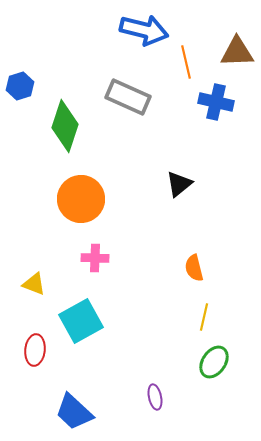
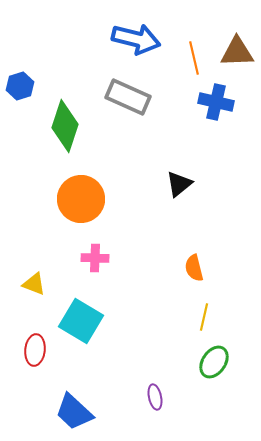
blue arrow: moved 8 px left, 9 px down
orange line: moved 8 px right, 4 px up
cyan square: rotated 30 degrees counterclockwise
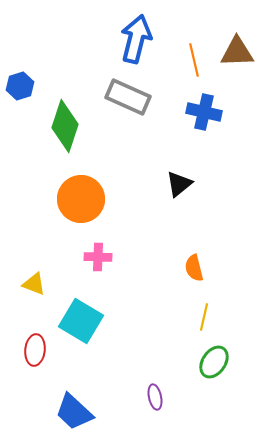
blue arrow: rotated 90 degrees counterclockwise
orange line: moved 2 px down
blue cross: moved 12 px left, 10 px down
pink cross: moved 3 px right, 1 px up
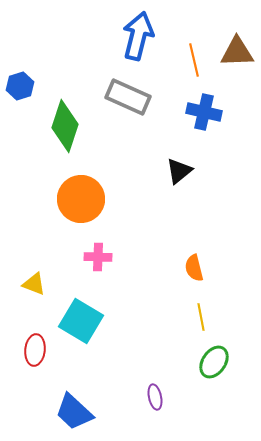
blue arrow: moved 2 px right, 3 px up
black triangle: moved 13 px up
yellow line: moved 3 px left; rotated 24 degrees counterclockwise
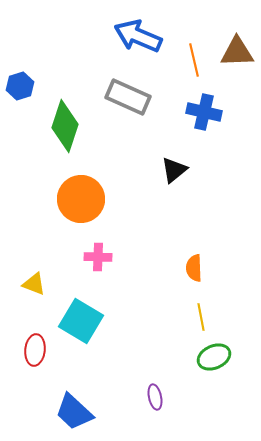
blue arrow: rotated 81 degrees counterclockwise
black triangle: moved 5 px left, 1 px up
orange semicircle: rotated 12 degrees clockwise
green ellipse: moved 5 px up; rotated 32 degrees clockwise
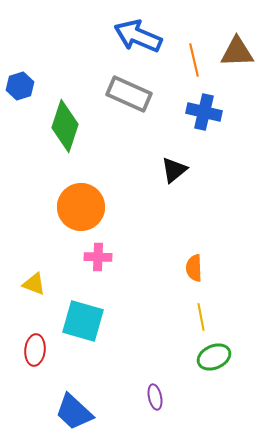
gray rectangle: moved 1 px right, 3 px up
orange circle: moved 8 px down
cyan square: moved 2 px right; rotated 15 degrees counterclockwise
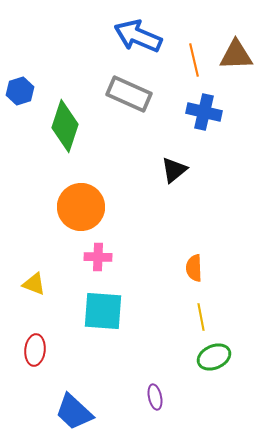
brown triangle: moved 1 px left, 3 px down
blue hexagon: moved 5 px down
cyan square: moved 20 px right, 10 px up; rotated 12 degrees counterclockwise
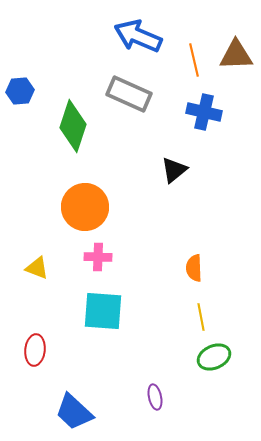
blue hexagon: rotated 12 degrees clockwise
green diamond: moved 8 px right
orange circle: moved 4 px right
yellow triangle: moved 3 px right, 16 px up
